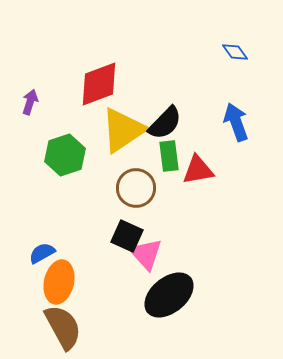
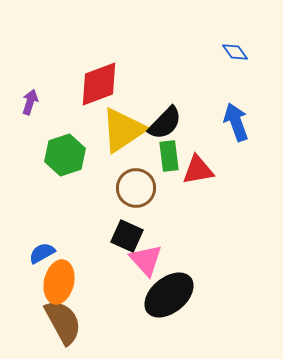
pink triangle: moved 6 px down
brown semicircle: moved 5 px up
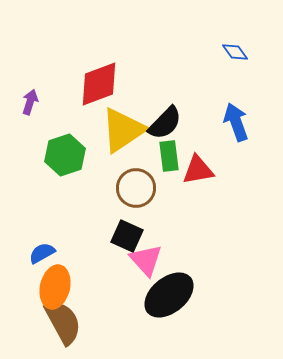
orange ellipse: moved 4 px left, 5 px down
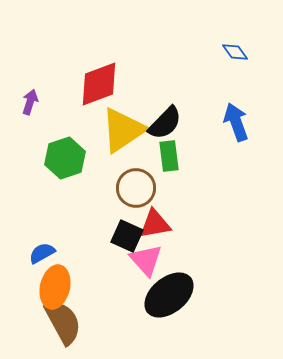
green hexagon: moved 3 px down
red triangle: moved 43 px left, 54 px down
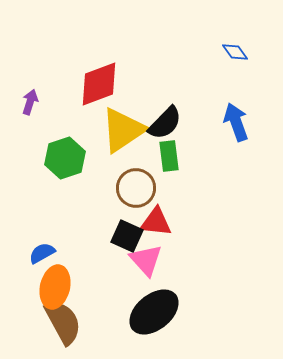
red triangle: moved 1 px right, 2 px up; rotated 16 degrees clockwise
black ellipse: moved 15 px left, 17 px down
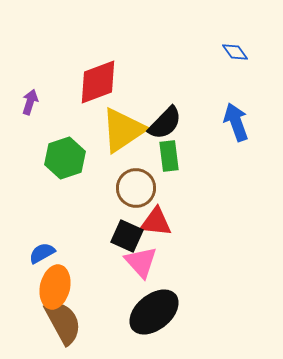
red diamond: moved 1 px left, 2 px up
pink triangle: moved 5 px left, 2 px down
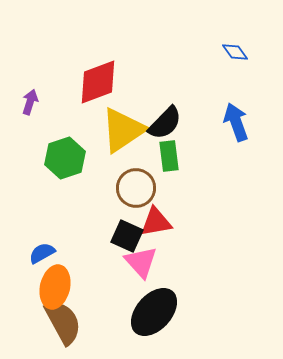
red triangle: rotated 16 degrees counterclockwise
black ellipse: rotated 9 degrees counterclockwise
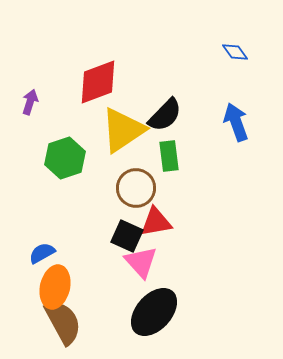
black semicircle: moved 8 px up
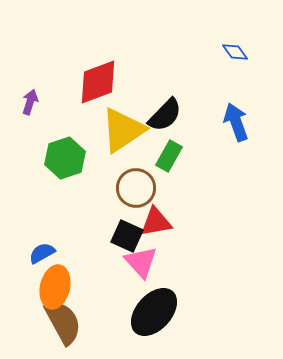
green rectangle: rotated 36 degrees clockwise
